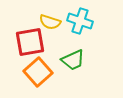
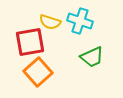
green trapezoid: moved 19 px right, 3 px up
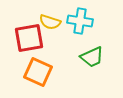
cyan cross: rotated 10 degrees counterclockwise
red square: moved 1 px left, 4 px up
orange square: rotated 24 degrees counterclockwise
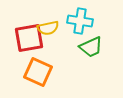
yellow semicircle: moved 2 px left, 6 px down; rotated 30 degrees counterclockwise
green trapezoid: moved 1 px left, 10 px up
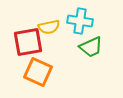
yellow semicircle: moved 1 px right, 1 px up
red square: moved 1 px left, 4 px down
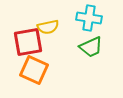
cyan cross: moved 9 px right, 3 px up
yellow semicircle: moved 1 px left
orange square: moved 4 px left, 2 px up
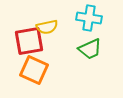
yellow semicircle: moved 1 px left
red square: moved 1 px right, 1 px up
green trapezoid: moved 1 px left, 2 px down
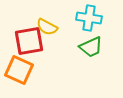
yellow semicircle: rotated 40 degrees clockwise
green trapezoid: moved 1 px right, 2 px up
orange square: moved 15 px left
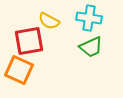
yellow semicircle: moved 2 px right, 6 px up
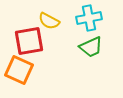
cyan cross: rotated 20 degrees counterclockwise
